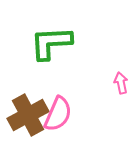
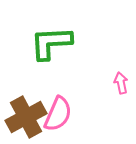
brown cross: moved 2 px left, 2 px down
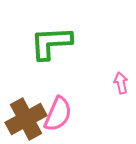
brown cross: moved 2 px down
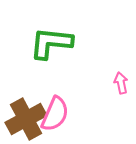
green L-shape: rotated 9 degrees clockwise
pink semicircle: moved 3 px left
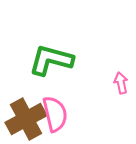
green L-shape: moved 17 px down; rotated 9 degrees clockwise
pink semicircle: rotated 36 degrees counterclockwise
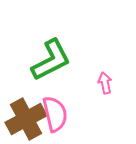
green L-shape: rotated 138 degrees clockwise
pink arrow: moved 16 px left
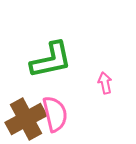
green L-shape: rotated 15 degrees clockwise
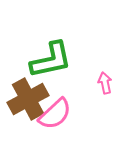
pink semicircle: rotated 60 degrees clockwise
brown cross: moved 2 px right, 20 px up
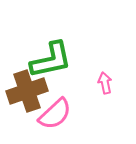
brown cross: moved 1 px left, 8 px up; rotated 9 degrees clockwise
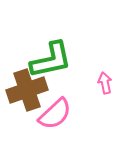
brown cross: moved 1 px up
